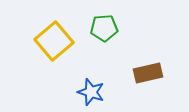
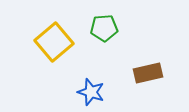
yellow square: moved 1 px down
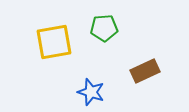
yellow square: rotated 30 degrees clockwise
brown rectangle: moved 3 px left, 2 px up; rotated 12 degrees counterclockwise
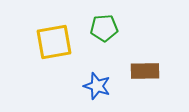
brown rectangle: rotated 24 degrees clockwise
blue star: moved 6 px right, 6 px up
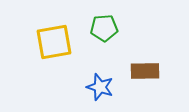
blue star: moved 3 px right, 1 px down
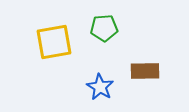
blue star: rotated 12 degrees clockwise
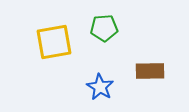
brown rectangle: moved 5 px right
